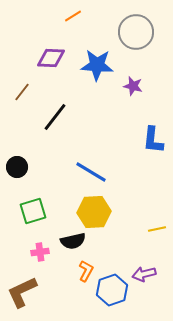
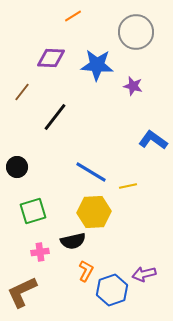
blue L-shape: rotated 120 degrees clockwise
yellow line: moved 29 px left, 43 px up
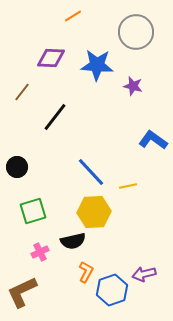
blue line: rotated 16 degrees clockwise
pink cross: rotated 18 degrees counterclockwise
orange L-shape: moved 1 px down
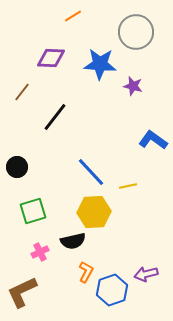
blue star: moved 3 px right, 1 px up
purple arrow: moved 2 px right
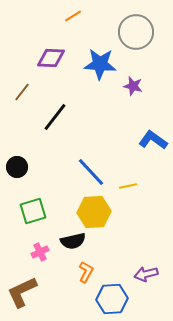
blue hexagon: moved 9 px down; rotated 16 degrees clockwise
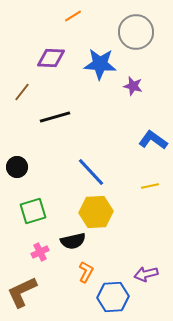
black line: rotated 36 degrees clockwise
yellow line: moved 22 px right
yellow hexagon: moved 2 px right
blue hexagon: moved 1 px right, 2 px up
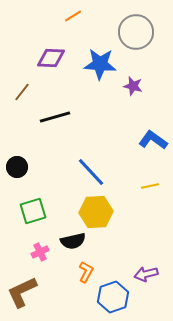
blue hexagon: rotated 16 degrees counterclockwise
